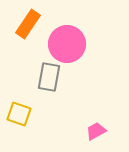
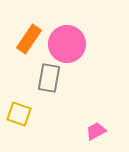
orange rectangle: moved 1 px right, 15 px down
gray rectangle: moved 1 px down
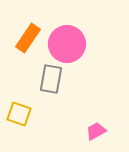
orange rectangle: moved 1 px left, 1 px up
gray rectangle: moved 2 px right, 1 px down
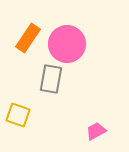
yellow square: moved 1 px left, 1 px down
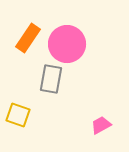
pink trapezoid: moved 5 px right, 6 px up
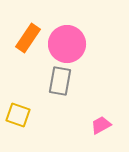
gray rectangle: moved 9 px right, 2 px down
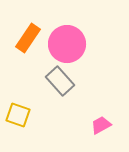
gray rectangle: rotated 52 degrees counterclockwise
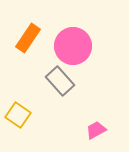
pink circle: moved 6 px right, 2 px down
yellow square: rotated 15 degrees clockwise
pink trapezoid: moved 5 px left, 5 px down
